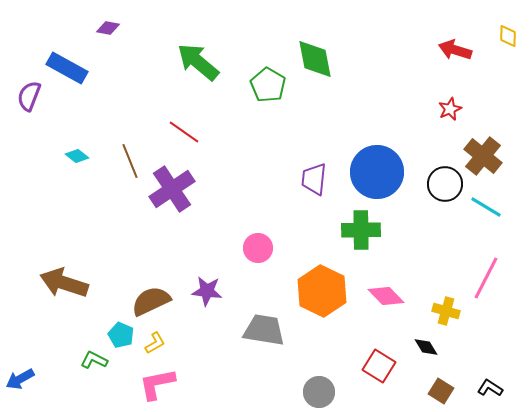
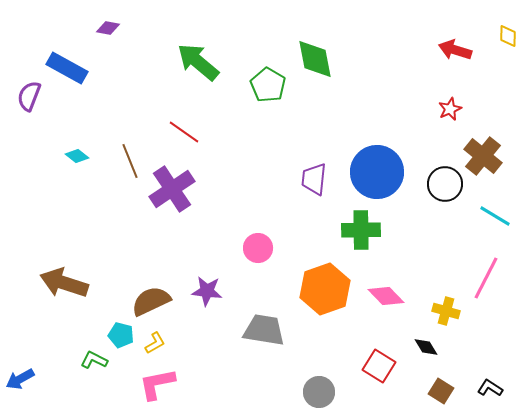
cyan line: moved 9 px right, 9 px down
orange hexagon: moved 3 px right, 2 px up; rotated 15 degrees clockwise
cyan pentagon: rotated 10 degrees counterclockwise
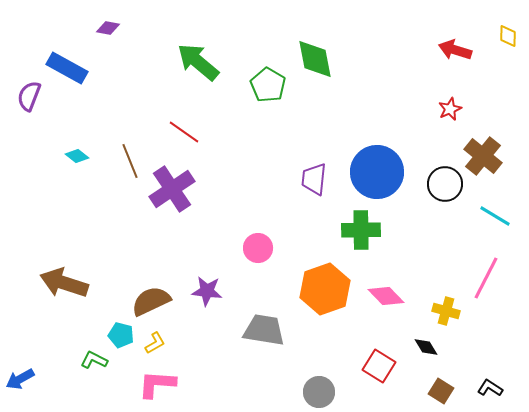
pink L-shape: rotated 15 degrees clockwise
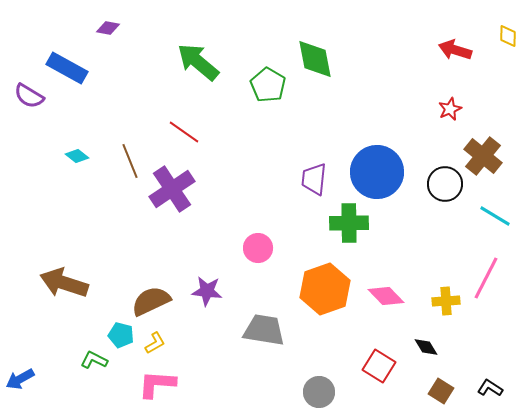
purple semicircle: rotated 80 degrees counterclockwise
green cross: moved 12 px left, 7 px up
yellow cross: moved 10 px up; rotated 20 degrees counterclockwise
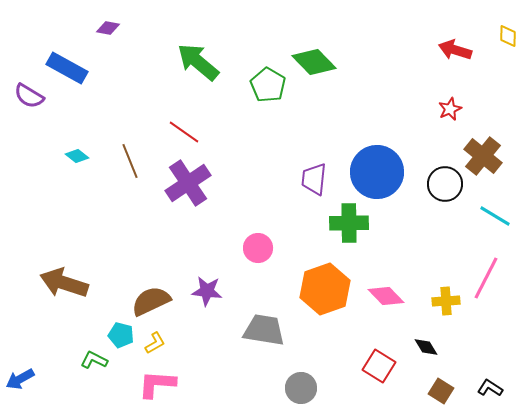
green diamond: moved 1 px left, 3 px down; rotated 33 degrees counterclockwise
purple cross: moved 16 px right, 6 px up
gray circle: moved 18 px left, 4 px up
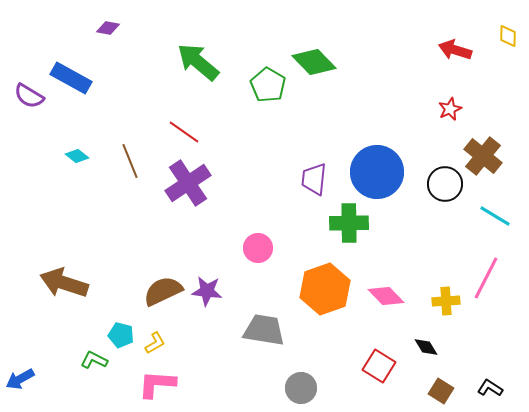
blue rectangle: moved 4 px right, 10 px down
brown semicircle: moved 12 px right, 10 px up
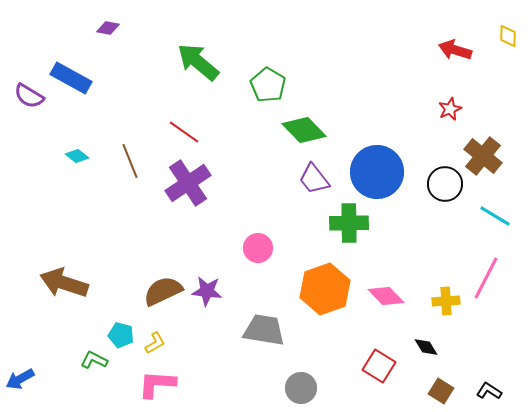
green diamond: moved 10 px left, 68 px down
purple trapezoid: rotated 44 degrees counterclockwise
black L-shape: moved 1 px left, 3 px down
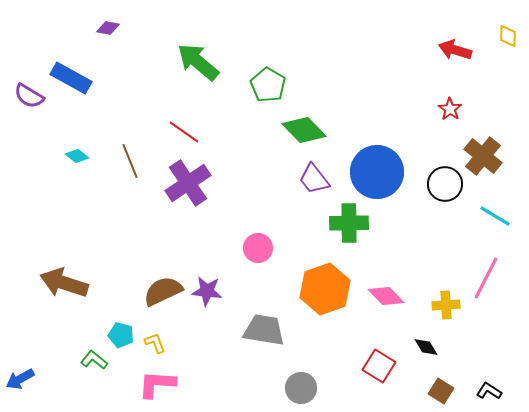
red star: rotated 15 degrees counterclockwise
yellow cross: moved 4 px down
yellow L-shape: rotated 80 degrees counterclockwise
green L-shape: rotated 12 degrees clockwise
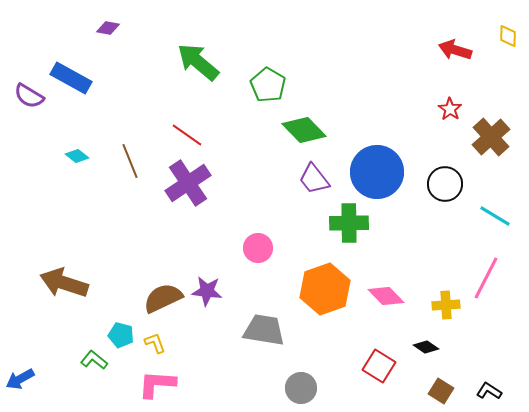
red line: moved 3 px right, 3 px down
brown cross: moved 8 px right, 19 px up; rotated 9 degrees clockwise
brown semicircle: moved 7 px down
black diamond: rotated 25 degrees counterclockwise
